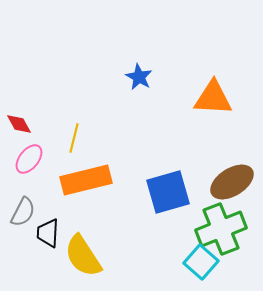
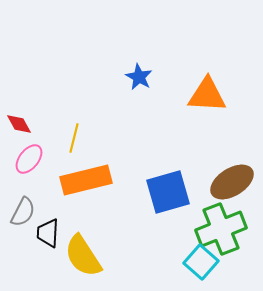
orange triangle: moved 6 px left, 3 px up
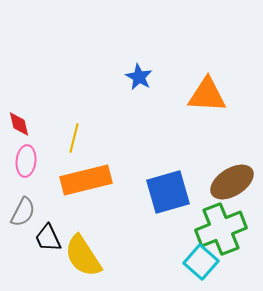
red diamond: rotated 16 degrees clockwise
pink ellipse: moved 3 px left, 2 px down; rotated 32 degrees counterclockwise
black trapezoid: moved 5 px down; rotated 28 degrees counterclockwise
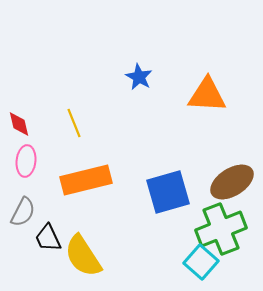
yellow line: moved 15 px up; rotated 36 degrees counterclockwise
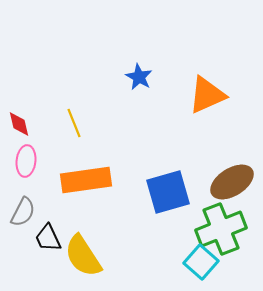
orange triangle: rotated 27 degrees counterclockwise
orange rectangle: rotated 6 degrees clockwise
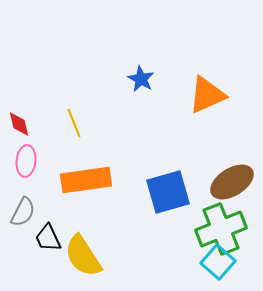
blue star: moved 2 px right, 2 px down
cyan square: moved 17 px right
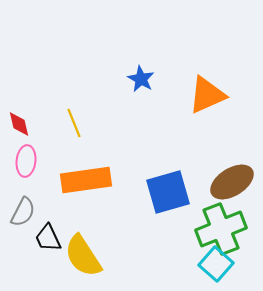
cyan square: moved 2 px left, 2 px down
